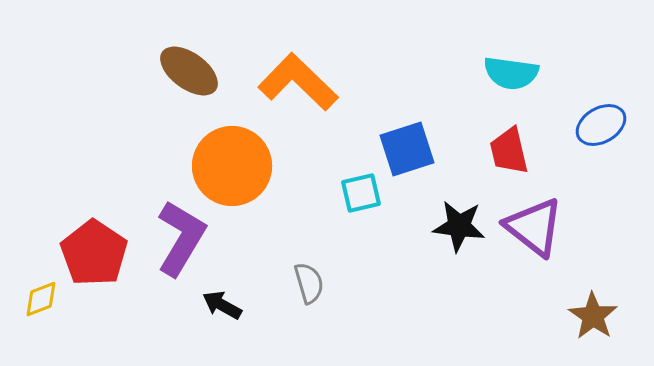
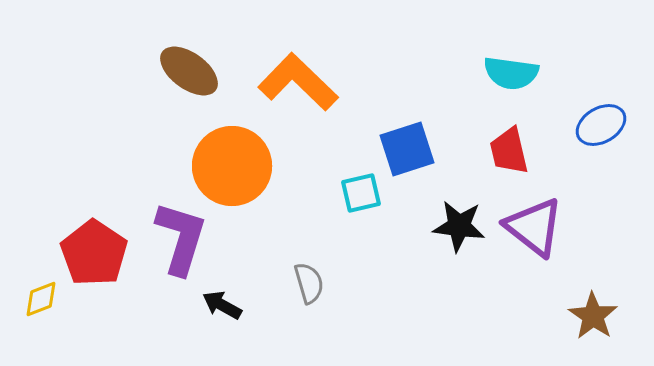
purple L-shape: rotated 14 degrees counterclockwise
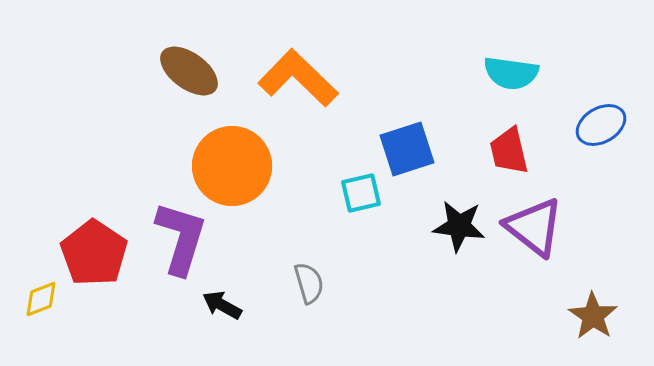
orange L-shape: moved 4 px up
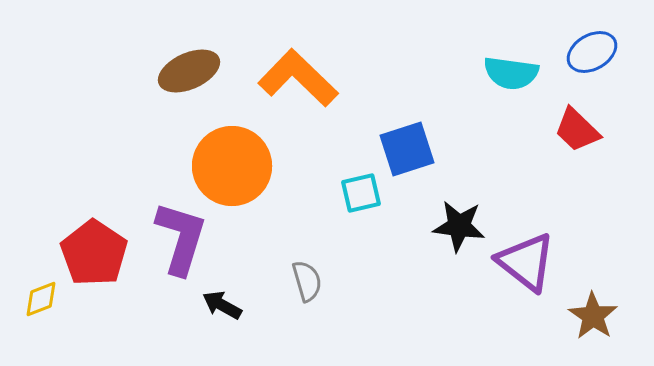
brown ellipse: rotated 60 degrees counterclockwise
blue ellipse: moved 9 px left, 73 px up
red trapezoid: moved 68 px right, 21 px up; rotated 33 degrees counterclockwise
purple triangle: moved 8 px left, 35 px down
gray semicircle: moved 2 px left, 2 px up
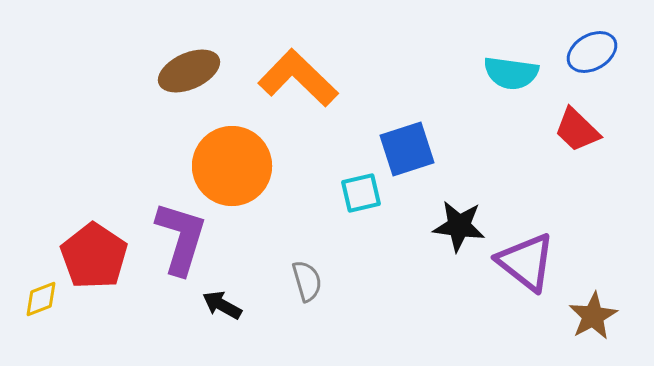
red pentagon: moved 3 px down
brown star: rotated 9 degrees clockwise
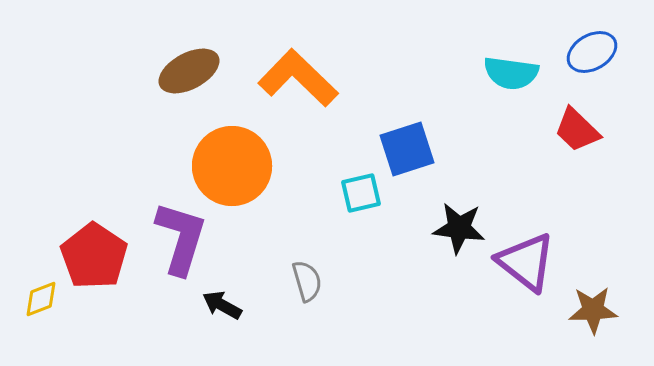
brown ellipse: rotated 4 degrees counterclockwise
black star: moved 2 px down
brown star: moved 6 px up; rotated 27 degrees clockwise
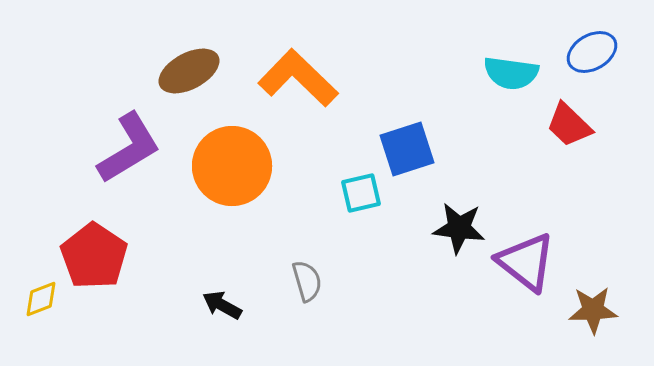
red trapezoid: moved 8 px left, 5 px up
purple L-shape: moved 52 px left, 90 px up; rotated 42 degrees clockwise
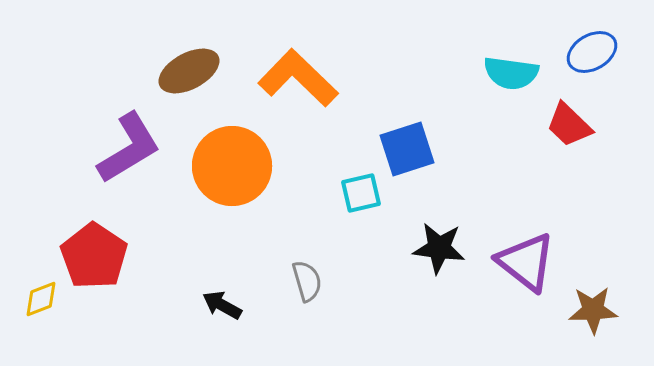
black star: moved 20 px left, 20 px down
